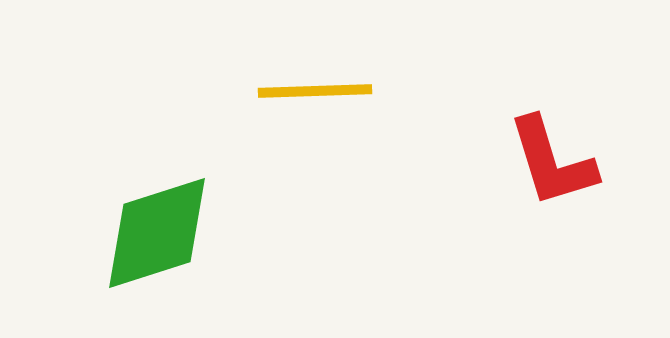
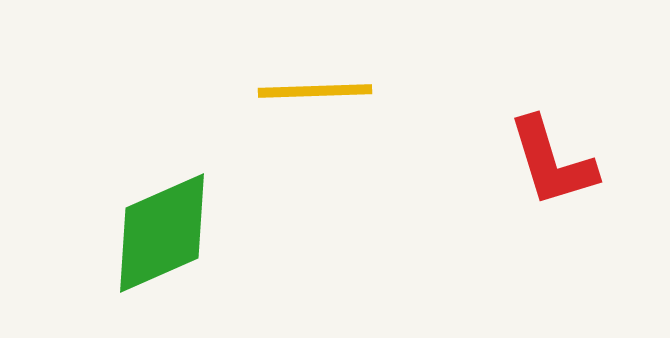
green diamond: moved 5 px right; rotated 6 degrees counterclockwise
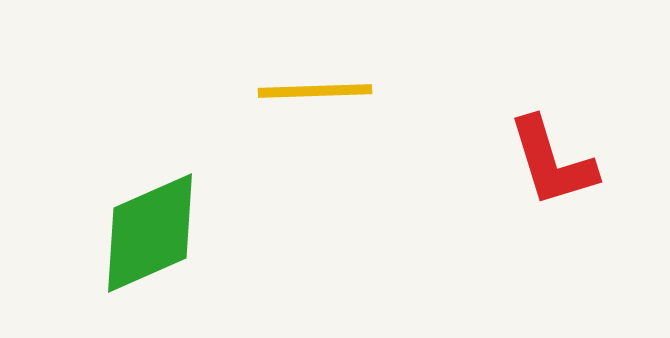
green diamond: moved 12 px left
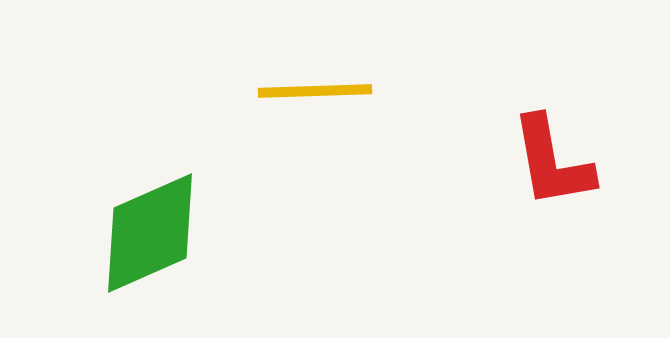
red L-shape: rotated 7 degrees clockwise
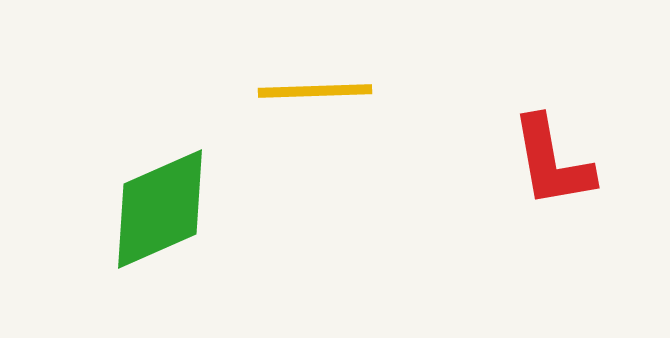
green diamond: moved 10 px right, 24 px up
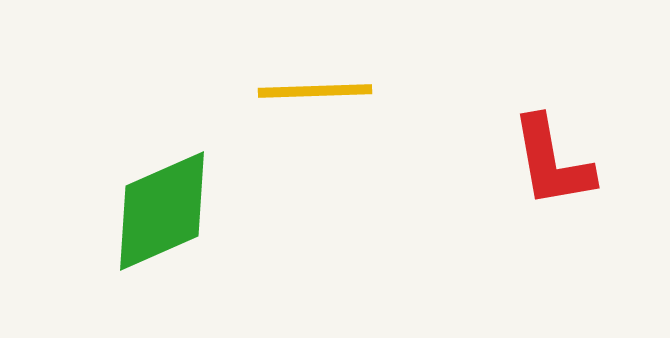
green diamond: moved 2 px right, 2 px down
